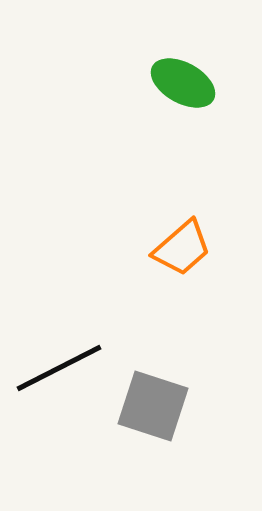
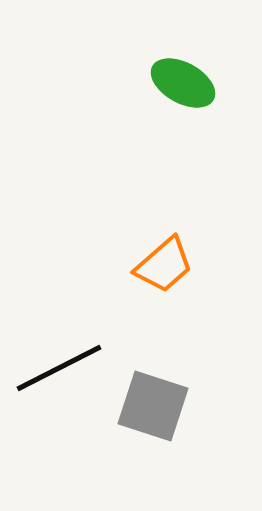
orange trapezoid: moved 18 px left, 17 px down
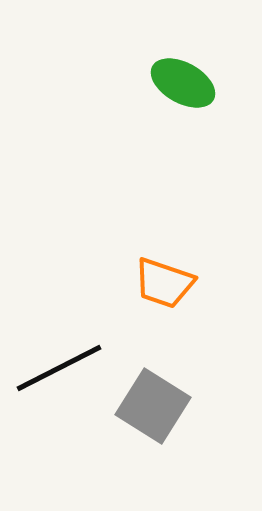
orange trapezoid: moved 18 px down; rotated 60 degrees clockwise
gray square: rotated 14 degrees clockwise
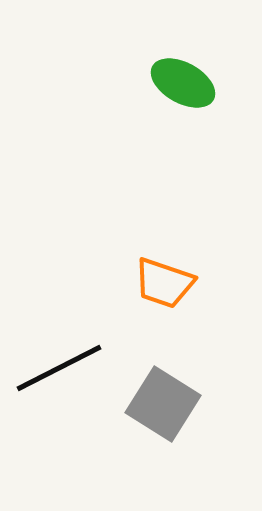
gray square: moved 10 px right, 2 px up
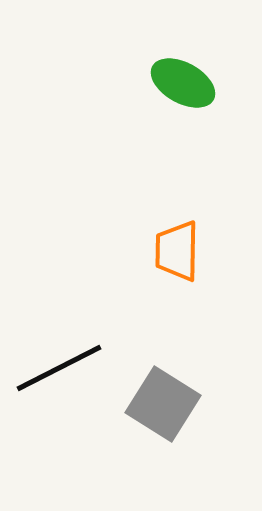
orange trapezoid: moved 13 px right, 32 px up; rotated 72 degrees clockwise
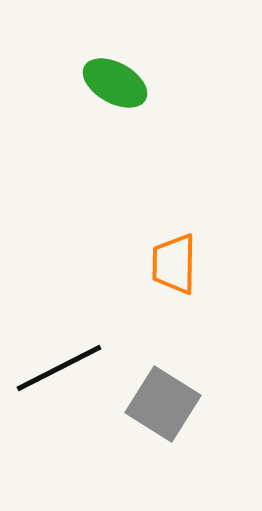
green ellipse: moved 68 px left
orange trapezoid: moved 3 px left, 13 px down
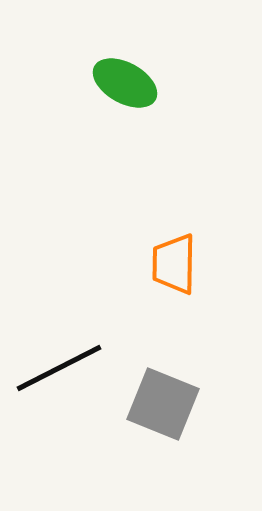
green ellipse: moved 10 px right
gray square: rotated 10 degrees counterclockwise
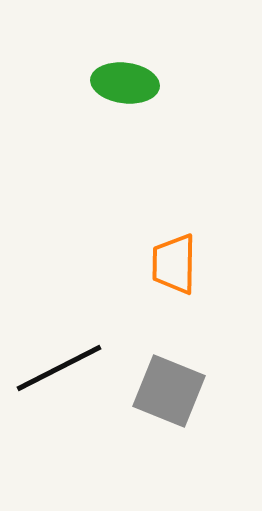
green ellipse: rotated 22 degrees counterclockwise
gray square: moved 6 px right, 13 px up
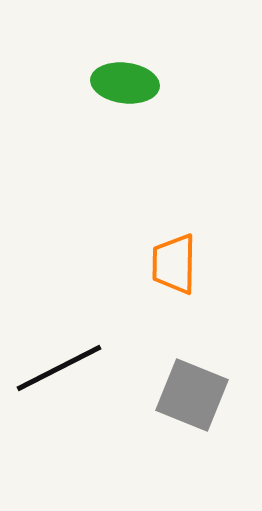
gray square: moved 23 px right, 4 px down
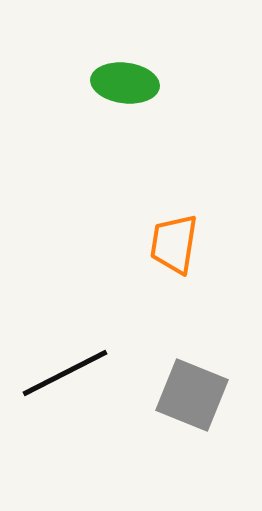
orange trapezoid: moved 20 px up; rotated 8 degrees clockwise
black line: moved 6 px right, 5 px down
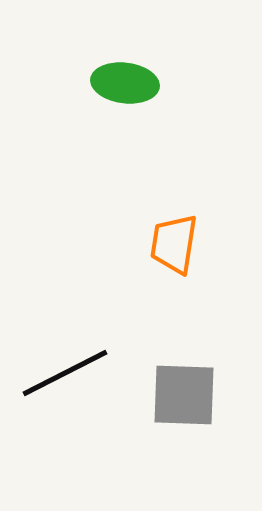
gray square: moved 8 px left; rotated 20 degrees counterclockwise
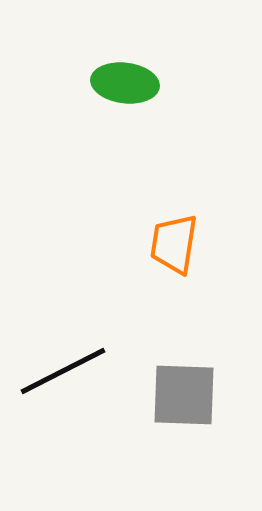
black line: moved 2 px left, 2 px up
